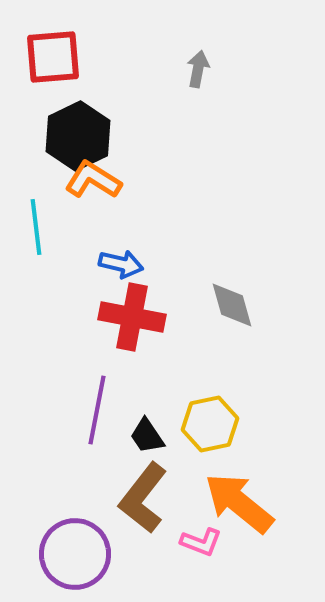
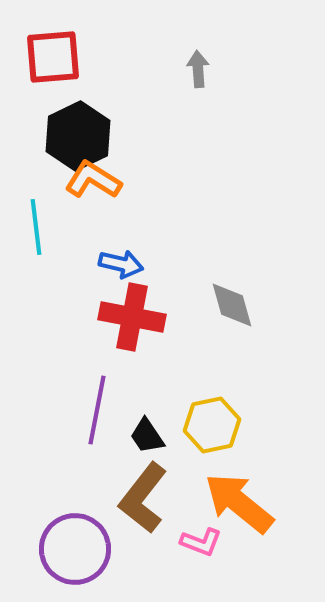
gray arrow: rotated 15 degrees counterclockwise
yellow hexagon: moved 2 px right, 1 px down
purple circle: moved 5 px up
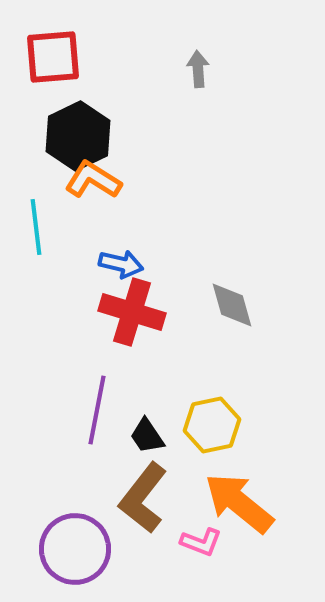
red cross: moved 5 px up; rotated 6 degrees clockwise
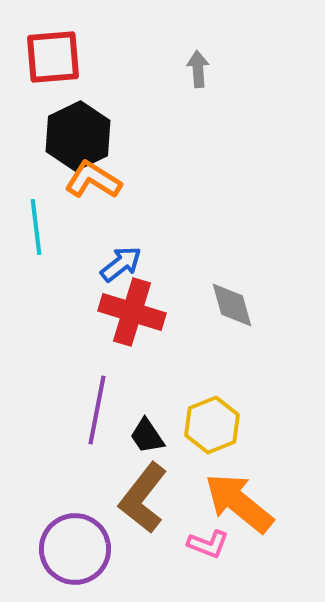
blue arrow: rotated 51 degrees counterclockwise
yellow hexagon: rotated 10 degrees counterclockwise
pink L-shape: moved 7 px right, 2 px down
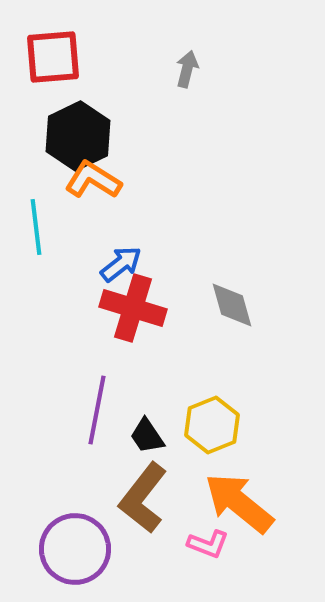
gray arrow: moved 11 px left; rotated 18 degrees clockwise
red cross: moved 1 px right, 4 px up
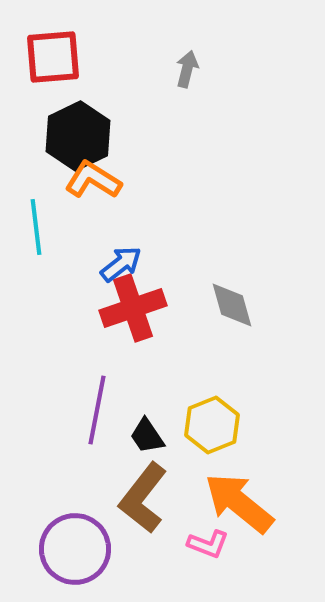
red cross: rotated 36 degrees counterclockwise
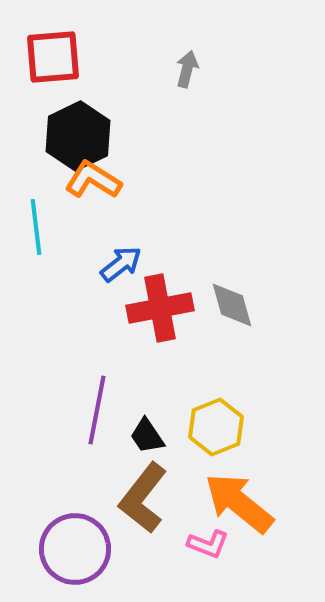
red cross: moved 27 px right; rotated 8 degrees clockwise
yellow hexagon: moved 4 px right, 2 px down
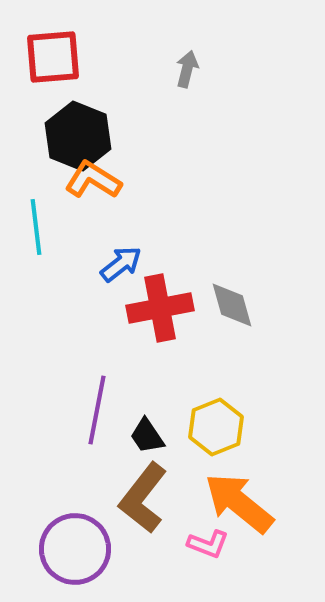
black hexagon: rotated 12 degrees counterclockwise
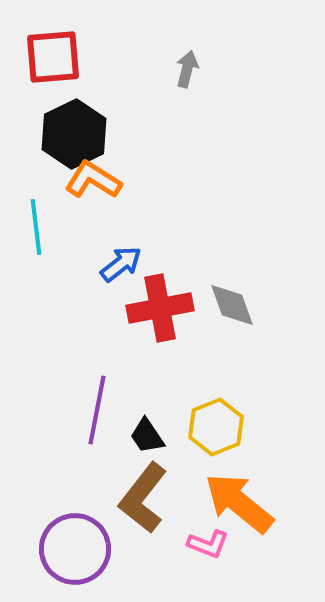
black hexagon: moved 4 px left, 2 px up; rotated 12 degrees clockwise
gray diamond: rotated 4 degrees counterclockwise
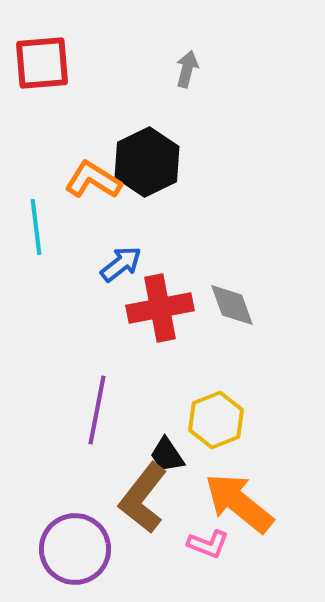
red square: moved 11 px left, 6 px down
black hexagon: moved 73 px right, 28 px down
yellow hexagon: moved 7 px up
black trapezoid: moved 20 px right, 19 px down
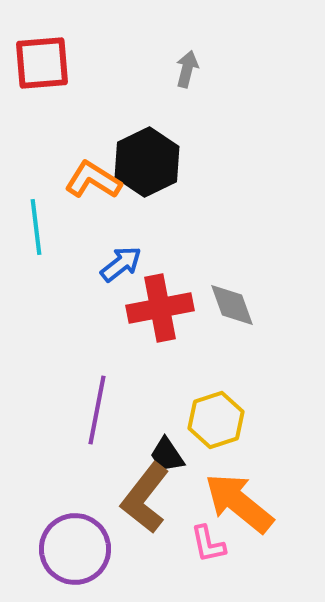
yellow hexagon: rotated 4 degrees clockwise
brown L-shape: moved 2 px right
pink L-shape: rotated 57 degrees clockwise
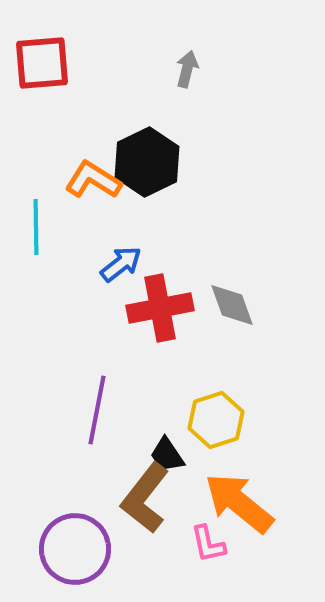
cyan line: rotated 6 degrees clockwise
